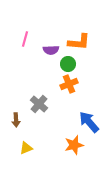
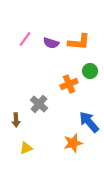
pink line: rotated 21 degrees clockwise
purple semicircle: moved 7 px up; rotated 21 degrees clockwise
green circle: moved 22 px right, 7 px down
orange star: moved 1 px left, 2 px up
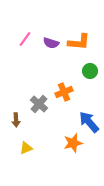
orange cross: moved 5 px left, 8 px down
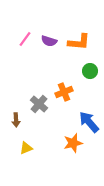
purple semicircle: moved 2 px left, 2 px up
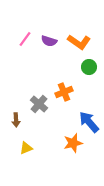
orange L-shape: rotated 30 degrees clockwise
green circle: moved 1 px left, 4 px up
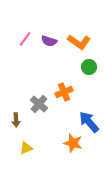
orange star: rotated 30 degrees clockwise
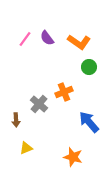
purple semicircle: moved 2 px left, 3 px up; rotated 35 degrees clockwise
orange star: moved 14 px down
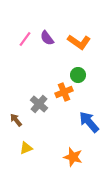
green circle: moved 11 px left, 8 px down
brown arrow: rotated 144 degrees clockwise
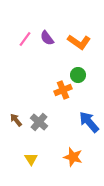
orange cross: moved 1 px left, 2 px up
gray cross: moved 18 px down
yellow triangle: moved 5 px right, 11 px down; rotated 40 degrees counterclockwise
